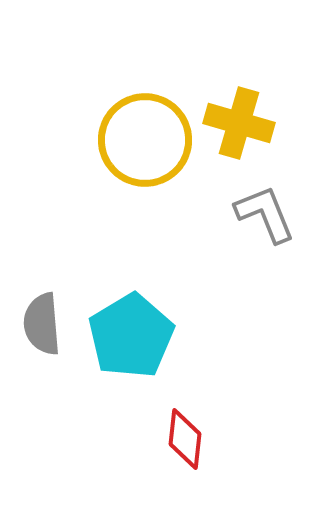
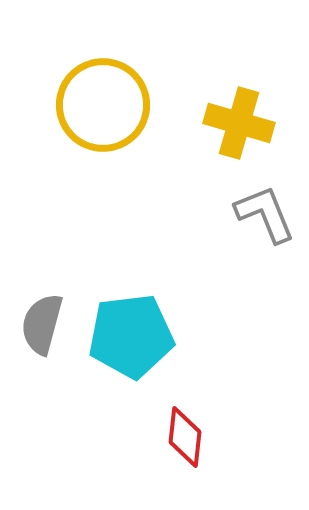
yellow circle: moved 42 px left, 35 px up
gray semicircle: rotated 20 degrees clockwise
cyan pentagon: rotated 24 degrees clockwise
red diamond: moved 2 px up
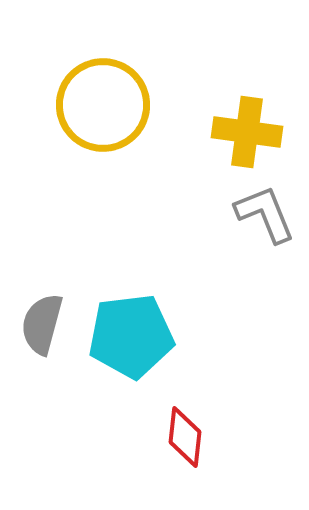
yellow cross: moved 8 px right, 9 px down; rotated 8 degrees counterclockwise
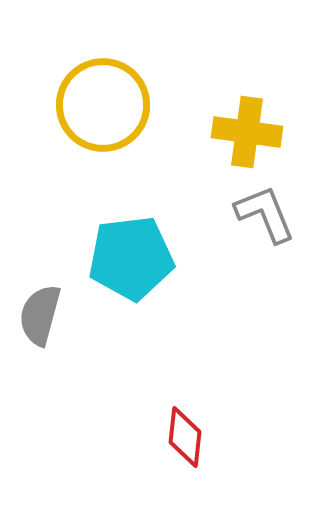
gray semicircle: moved 2 px left, 9 px up
cyan pentagon: moved 78 px up
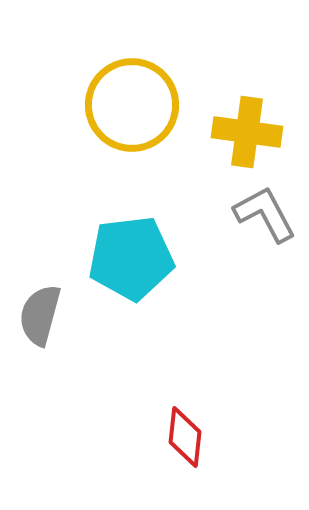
yellow circle: moved 29 px right
gray L-shape: rotated 6 degrees counterclockwise
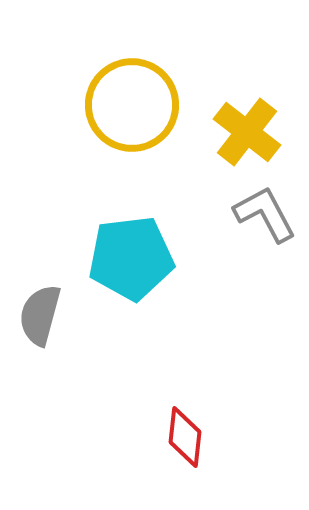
yellow cross: rotated 30 degrees clockwise
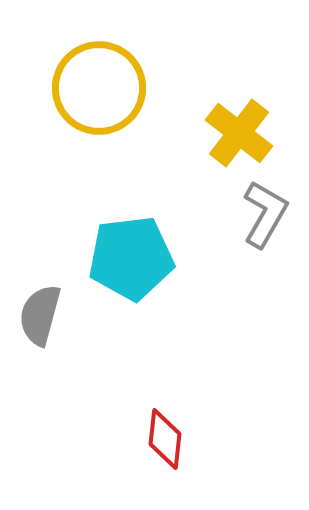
yellow circle: moved 33 px left, 17 px up
yellow cross: moved 8 px left, 1 px down
gray L-shape: rotated 58 degrees clockwise
red diamond: moved 20 px left, 2 px down
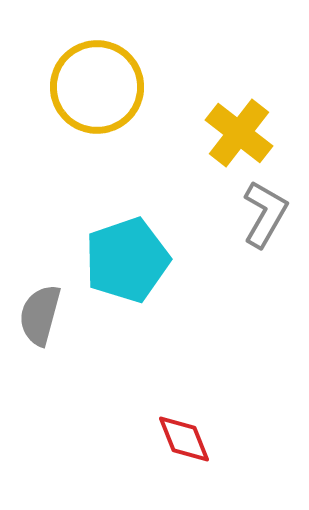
yellow circle: moved 2 px left, 1 px up
cyan pentagon: moved 4 px left, 2 px down; rotated 12 degrees counterclockwise
red diamond: moved 19 px right; rotated 28 degrees counterclockwise
